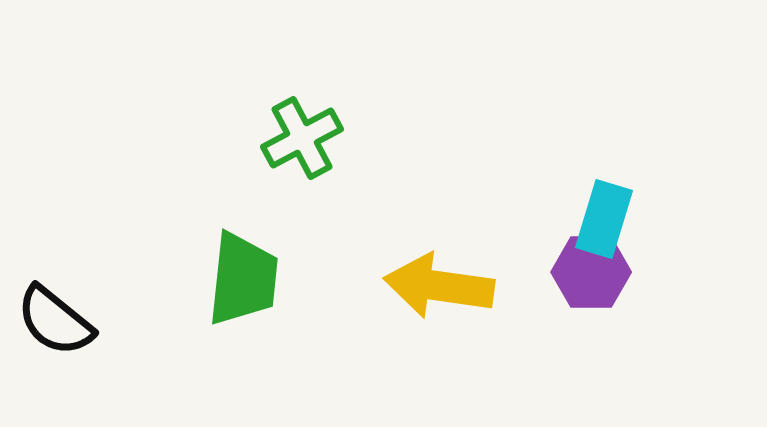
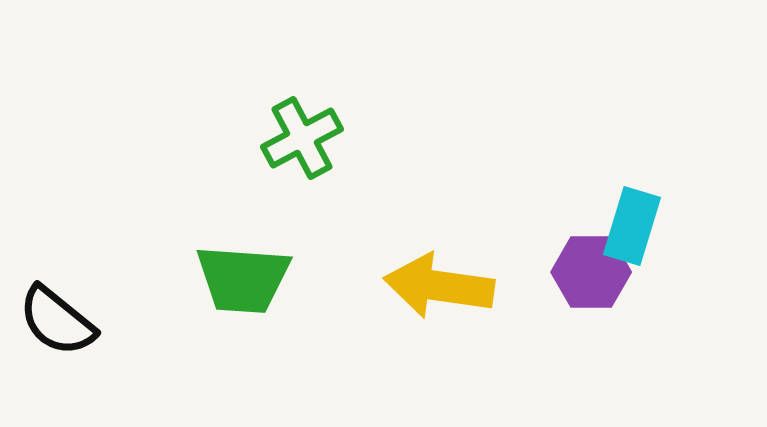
cyan rectangle: moved 28 px right, 7 px down
green trapezoid: rotated 88 degrees clockwise
black semicircle: moved 2 px right
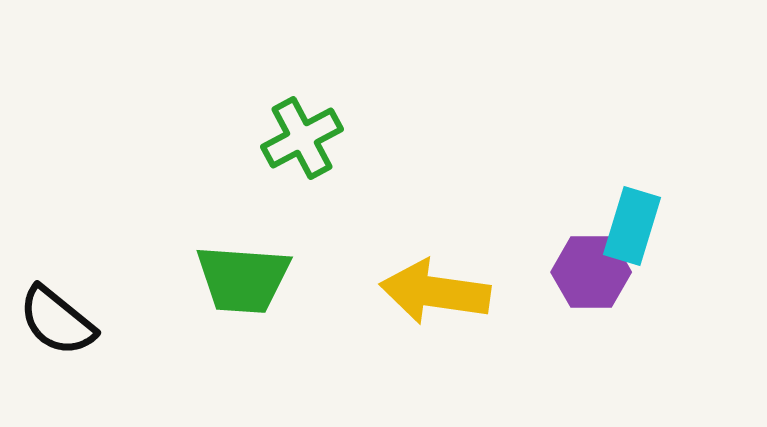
yellow arrow: moved 4 px left, 6 px down
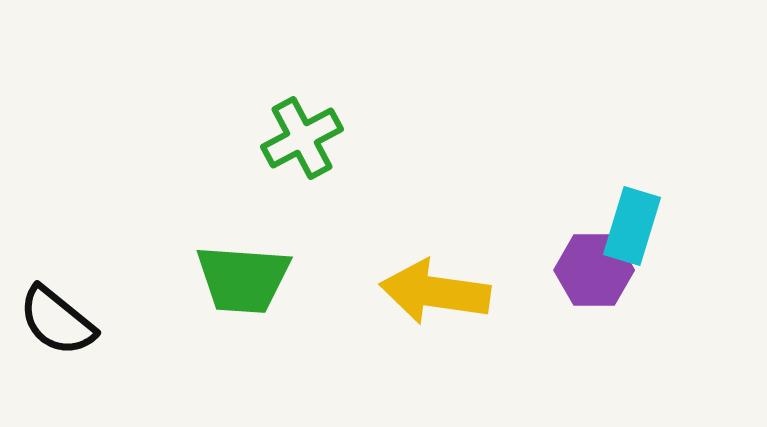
purple hexagon: moved 3 px right, 2 px up
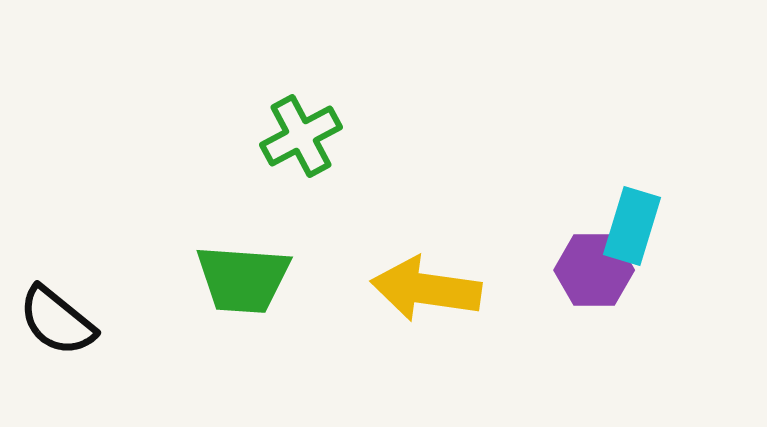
green cross: moved 1 px left, 2 px up
yellow arrow: moved 9 px left, 3 px up
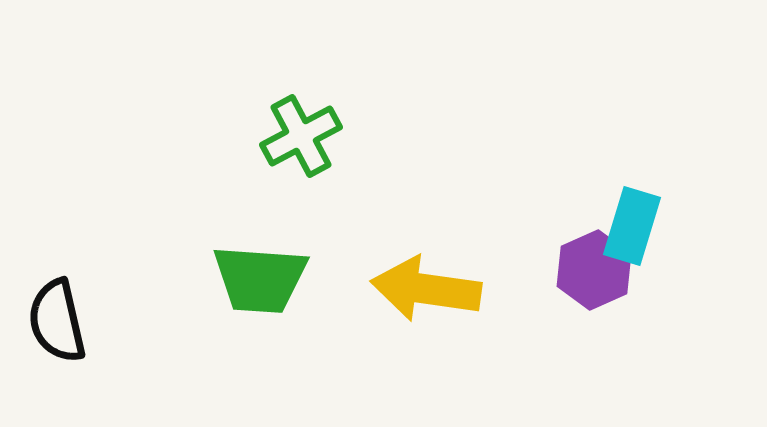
purple hexagon: rotated 24 degrees counterclockwise
green trapezoid: moved 17 px right
black semicircle: rotated 38 degrees clockwise
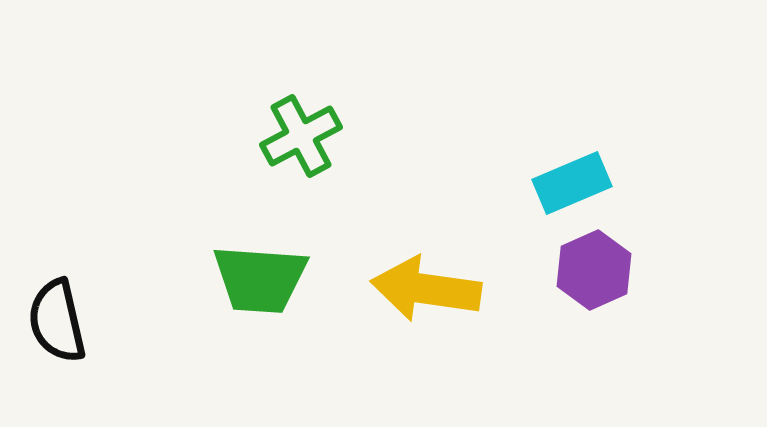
cyan rectangle: moved 60 px left, 43 px up; rotated 50 degrees clockwise
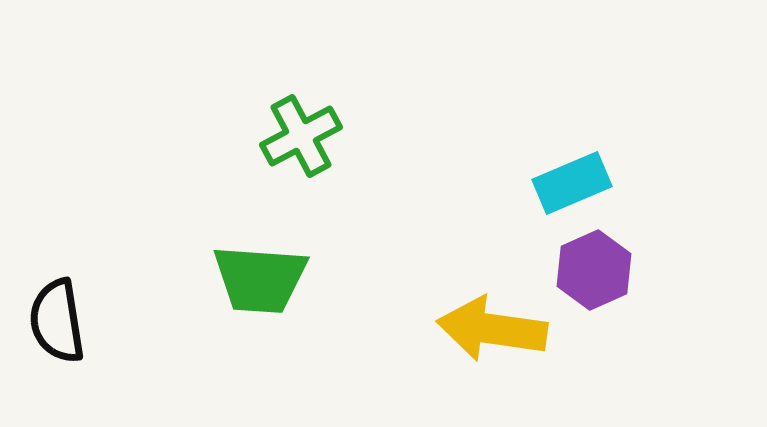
yellow arrow: moved 66 px right, 40 px down
black semicircle: rotated 4 degrees clockwise
